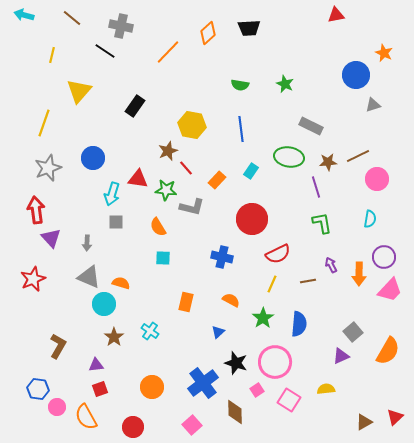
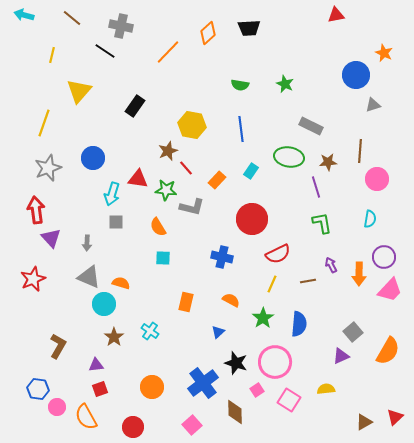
brown line at (358, 156): moved 2 px right, 5 px up; rotated 60 degrees counterclockwise
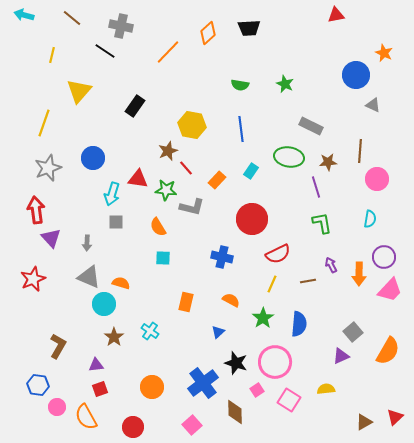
gray triangle at (373, 105): rotated 42 degrees clockwise
blue hexagon at (38, 389): moved 4 px up
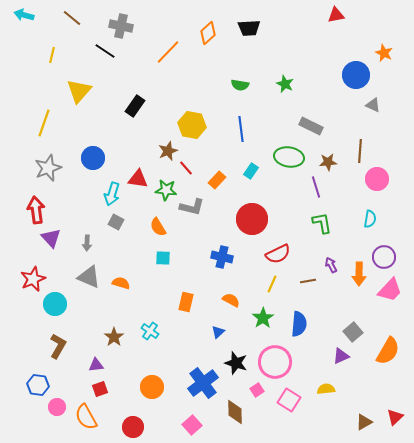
gray square at (116, 222): rotated 28 degrees clockwise
cyan circle at (104, 304): moved 49 px left
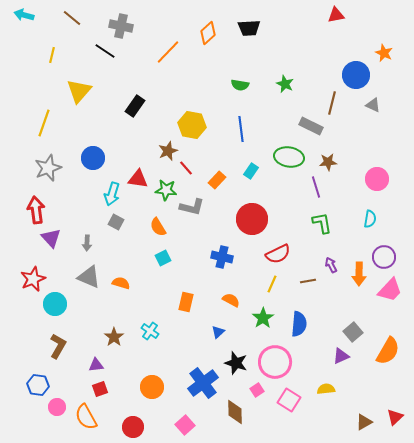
brown line at (360, 151): moved 28 px left, 48 px up; rotated 10 degrees clockwise
cyan square at (163, 258): rotated 28 degrees counterclockwise
pink square at (192, 425): moved 7 px left
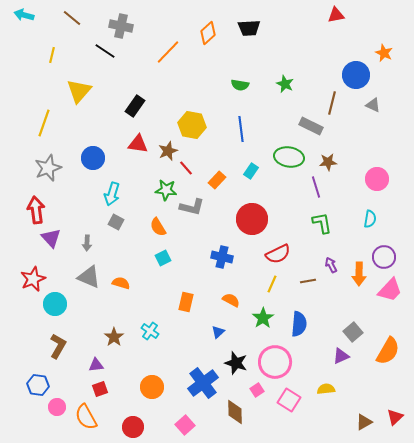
red triangle at (138, 179): moved 35 px up
